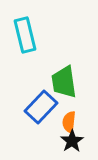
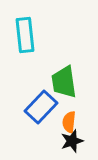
cyan rectangle: rotated 8 degrees clockwise
black star: rotated 15 degrees clockwise
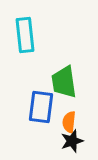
blue rectangle: rotated 36 degrees counterclockwise
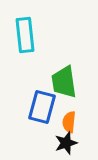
blue rectangle: moved 1 px right; rotated 8 degrees clockwise
black star: moved 6 px left, 2 px down
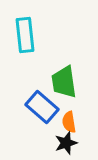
blue rectangle: rotated 64 degrees counterclockwise
orange semicircle: rotated 15 degrees counterclockwise
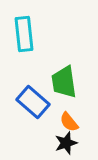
cyan rectangle: moved 1 px left, 1 px up
blue rectangle: moved 9 px left, 5 px up
orange semicircle: rotated 30 degrees counterclockwise
